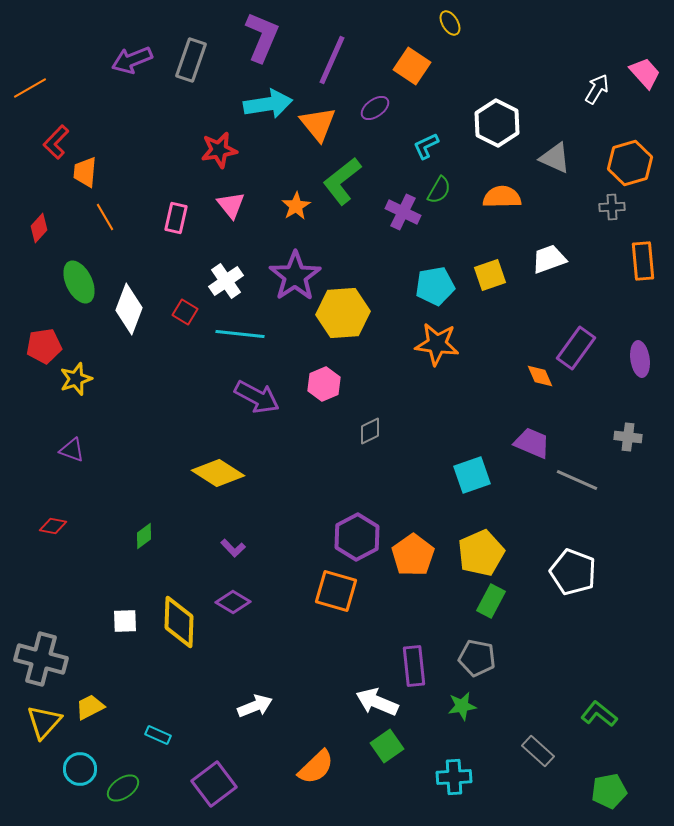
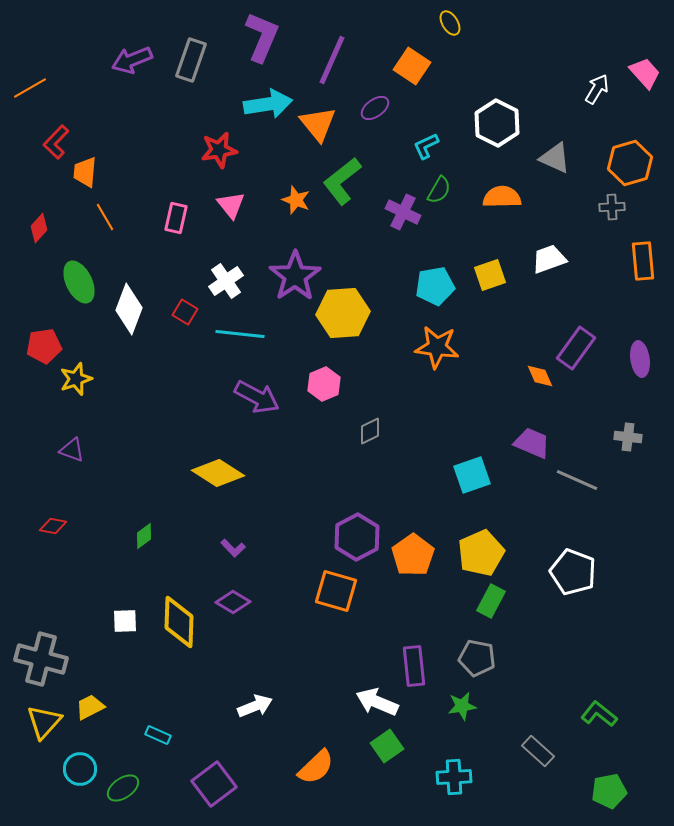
orange star at (296, 206): moved 6 px up; rotated 20 degrees counterclockwise
orange star at (437, 344): moved 3 px down
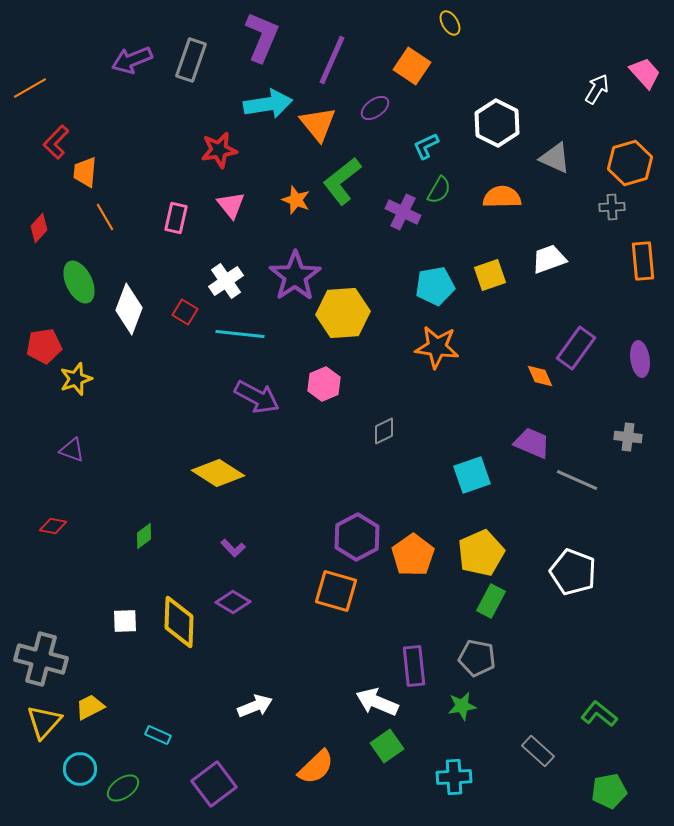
gray diamond at (370, 431): moved 14 px right
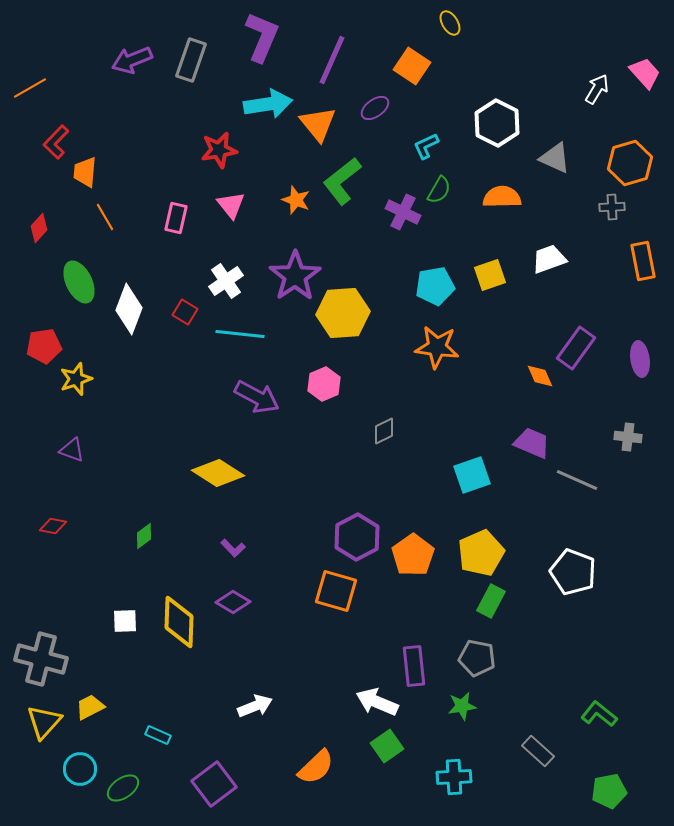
orange rectangle at (643, 261): rotated 6 degrees counterclockwise
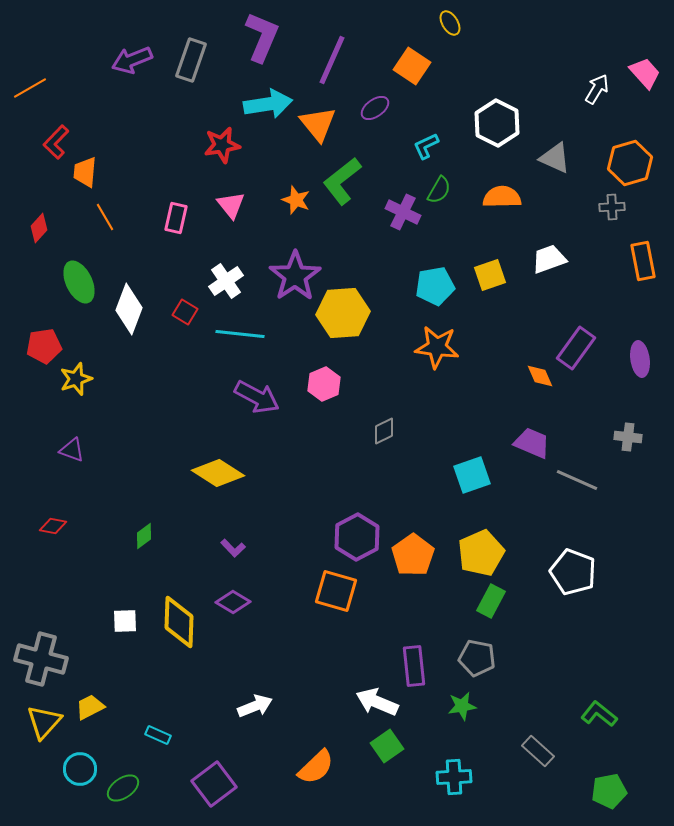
red star at (219, 150): moved 3 px right, 5 px up
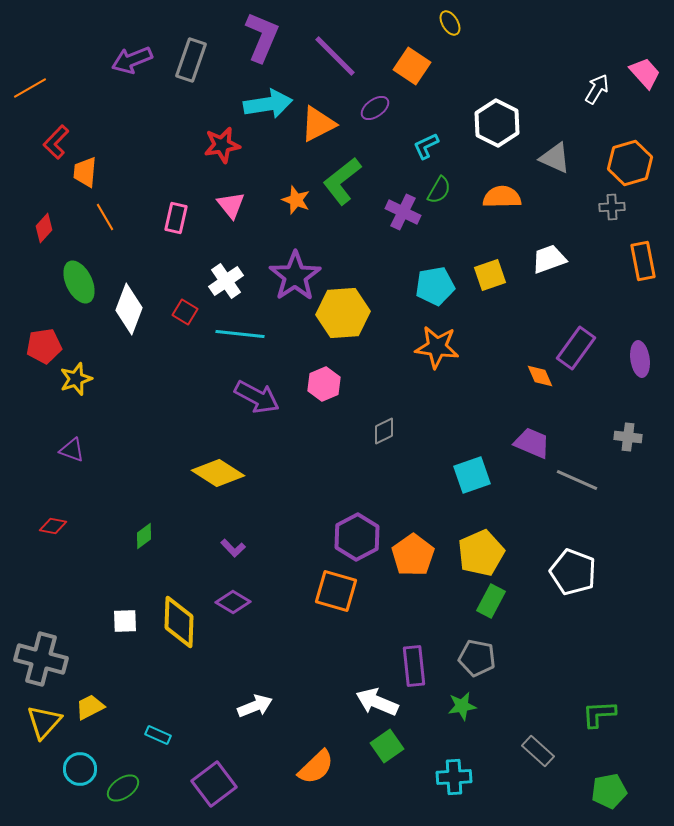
purple line at (332, 60): moved 3 px right, 4 px up; rotated 69 degrees counterclockwise
orange triangle at (318, 124): rotated 42 degrees clockwise
red diamond at (39, 228): moved 5 px right
green L-shape at (599, 714): rotated 42 degrees counterclockwise
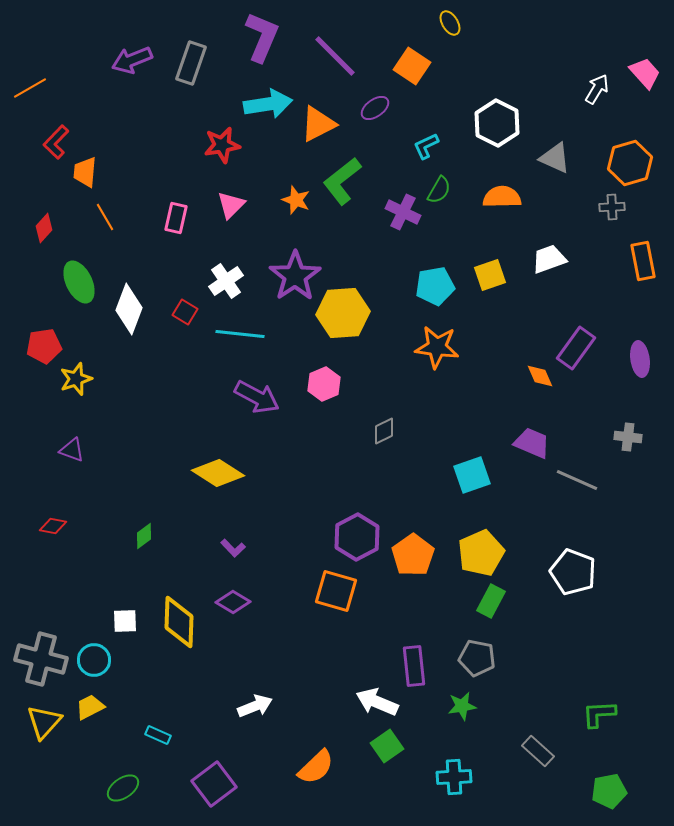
gray rectangle at (191, 60): moved 3 px down
pink triangle at (231, 205): rotated 24 degrees clockwise
cyan circle at (80, 769): moved 14 px right, 109 px up
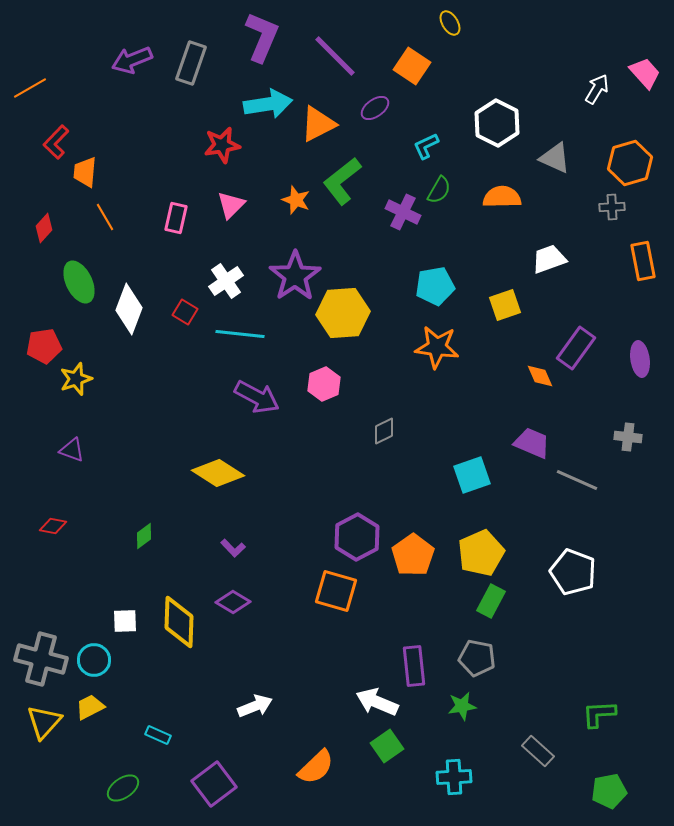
yellow square at (490, 275): moved 15 px right, 30 px down
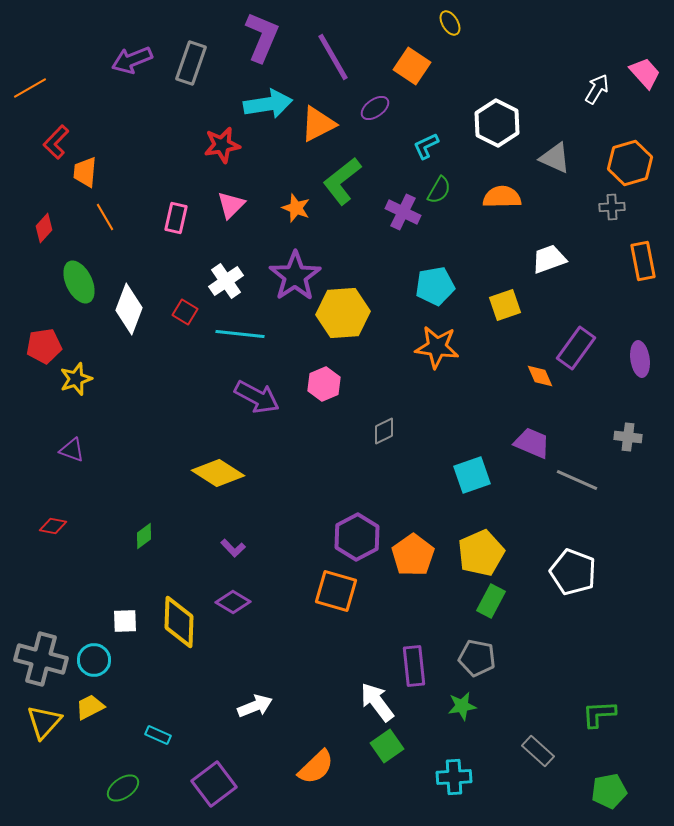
purple line at (335, 56): moved 2 px left, 1 px down; rotated 15 degrees clockwise
orange star at (296, 200): moved 8 px down
white arrow at (377, 702): rotated 30 degrees clockwise
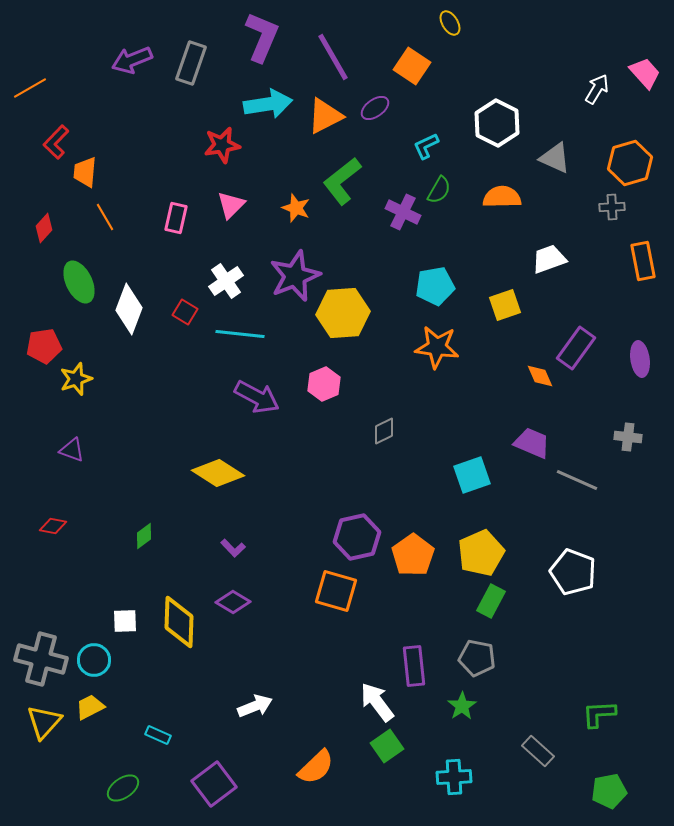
orange triangle at (318, 124): moved 7 px right, 8 px up
purple star at (295, 276): rotated 12 degrees clockwise
purple hexagon at (357, 537): rotated 15 degrees clockwise
green star at (462, 706): rotated 24 degrees counterclockwise
